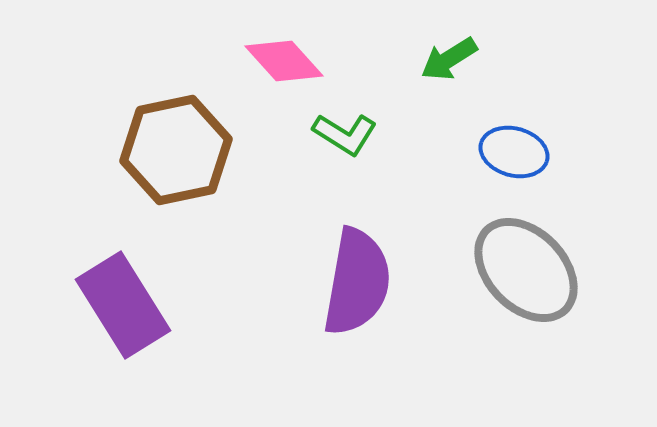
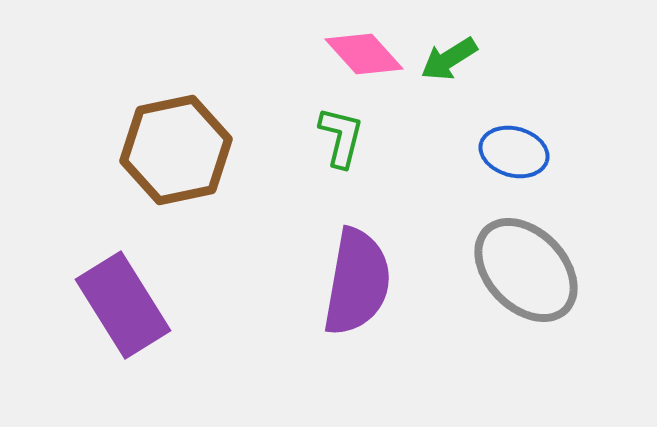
pink diamond: moved 80 px right, 7 px up
green L-shape: moved 4 px left, 3 px down; rotated 108 degrees counterclockwise
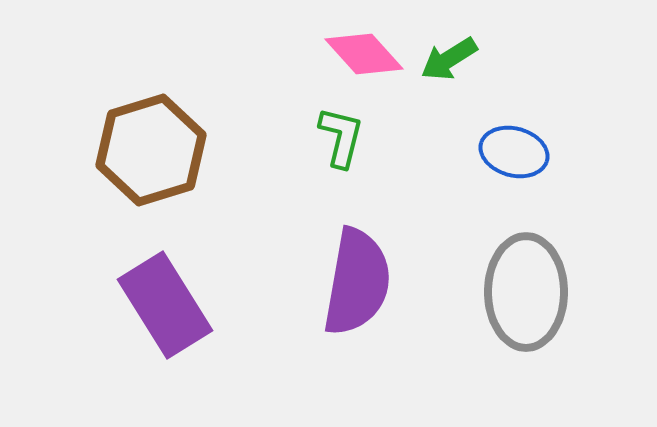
brown hexagon: moved 25 px left; rotated 5 degrees counterclockwise
gray ellipse: moved 22 px down; rotated 44 degrees clockwise
purple rectangle: moved 42 px right
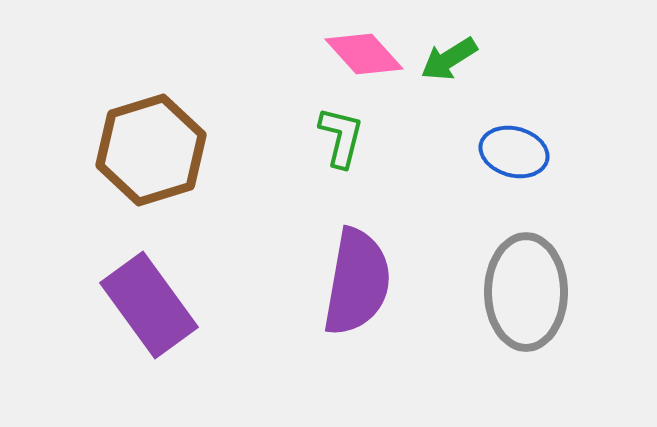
purple rectangle: moved 16 px left; rotated 4 degrees counterclockwise
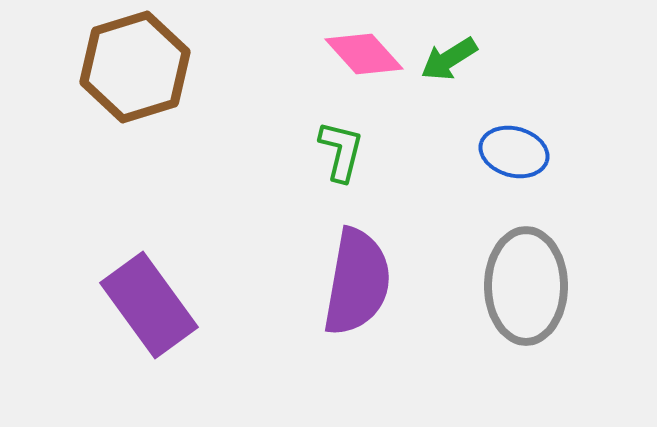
green L-shape: moved 14 px down
brown hexagon: moved 16 px left, 83 px up
gray ellipse: moved 6 px up
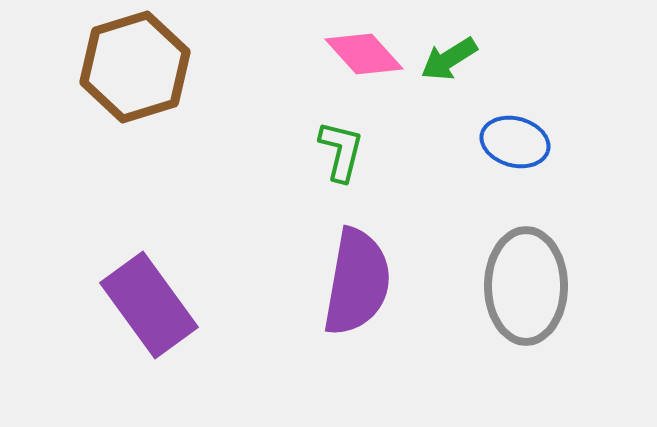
blue ellipse: moved 1 px right, 10 px up
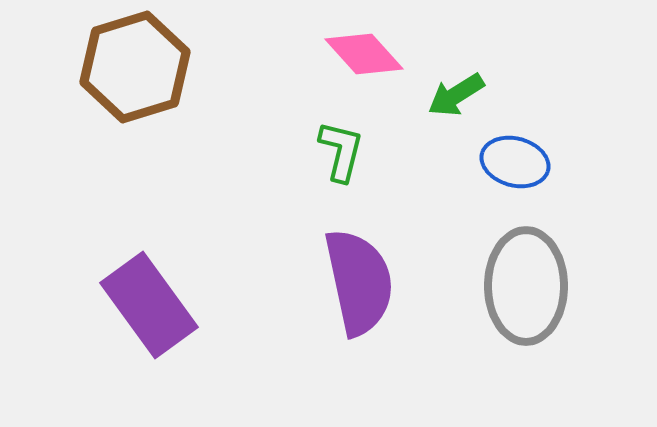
green arrow: moved 7 px right, 36 px down
blue ellipse: moved 20 px down
purple semicircle: moved 2 px right; rotated 22 degrees counterclockwise
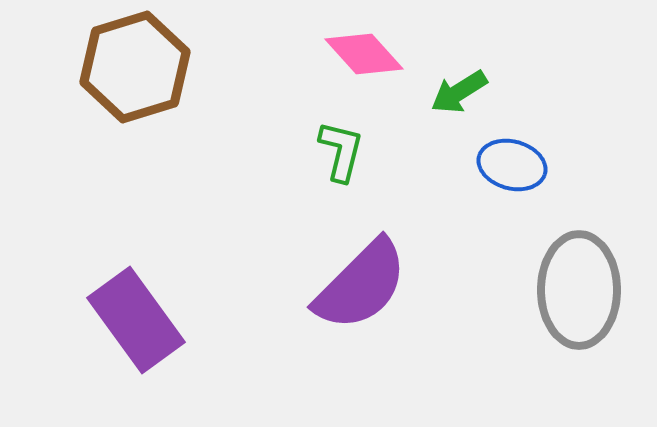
green arrow: moved 3 px right, 3 px up
blue ellipse: moved 3 px left, 3 px down
purple semicircle: moved 2 px right, 3 px down; rotated 57 degrees clockwise
gray ellipse: moved 53 px right, 4 px down
purple rectangle: moved 13 px left, 15 px down
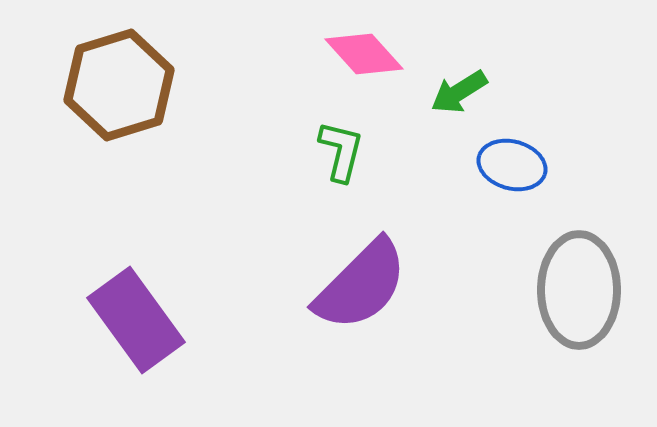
brown hexagon: moved 16 px left, 18 px down
